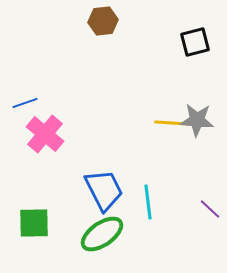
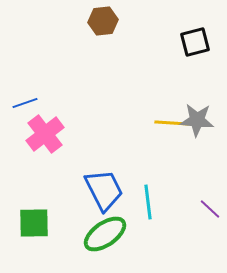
pink cross: rotated 12 degrees clockwise
green ellipse: moved 3 px right
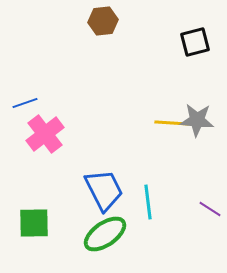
purple line: rotated 10 degrees counterclockwise
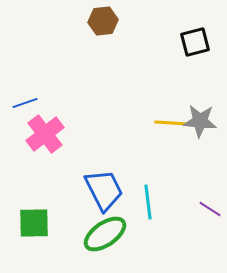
gray star: moved 3 px right, 1 px down
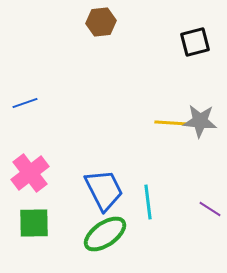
brown hexagon: moved 2 px left, 1 px down
pink cross: moved 15 px left, 39 px down
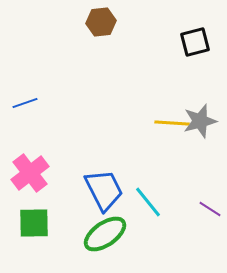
gray star: rotated 20 degrees counterclockwise
cyan line: rotated 32 degrees counterclockwise
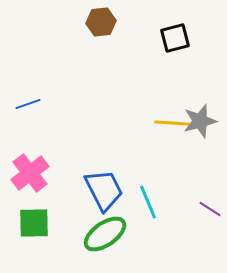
black square: moved 20 px left, 4 px up
blue line: moved 3 px right, 1 px down
cyan line: rotated 16 degrees clockwise
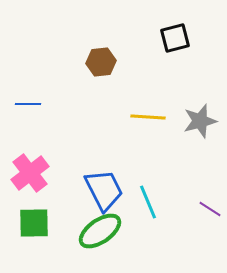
brown hexagon: moved 40 px down
blue line: rotated 20 degrees clockwise
yellow line: moved 24 px left, 6 px up
green ellipse: moved 5 px left, 3 px up
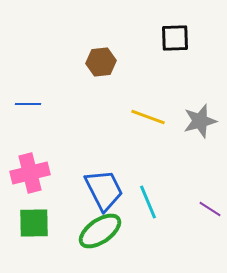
black square: rotated 12 degrees clockwise
yellow line: rotated 16 degrees clockwise
pink cross: rotated 24 degrees clockwise
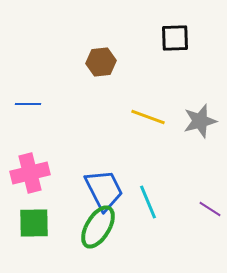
green ellipse: moved 2 px left, 4 px up; rotated 24 degrees counterclockwise
